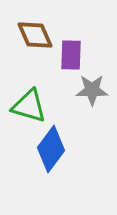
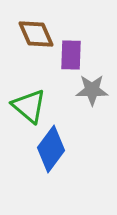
brown diamond: moved 1 px right, 1 px up
green triangle: rotated 24 degrees clockwise
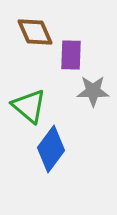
brown diamond: moved 1 px left, 2 px up
gray star: moved 1 px right, 1 px down
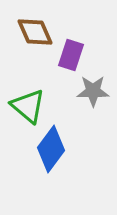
purple rectangle: rotated 16 degrees clockwise
green triangle: moved 1 px left
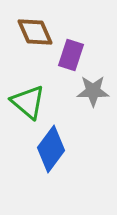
green triangle: moved 4 px up
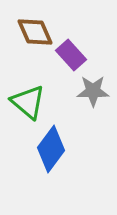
purple rectangle: rotated 60 degrees counterclockwise
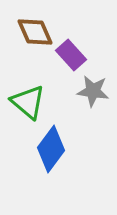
gray star: rotated 8 degrees clockwise
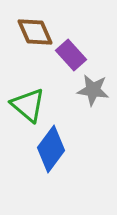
gray star: moved 1 px up
green triangle: moved 3 px down
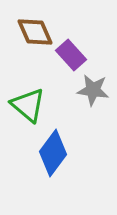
blue diamond: moved 2 px right, 4 px down
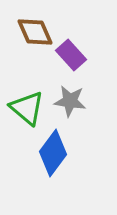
gray star: moved 23 px left, 11 px down
green triangle: moved 1 px left, 3 px down
